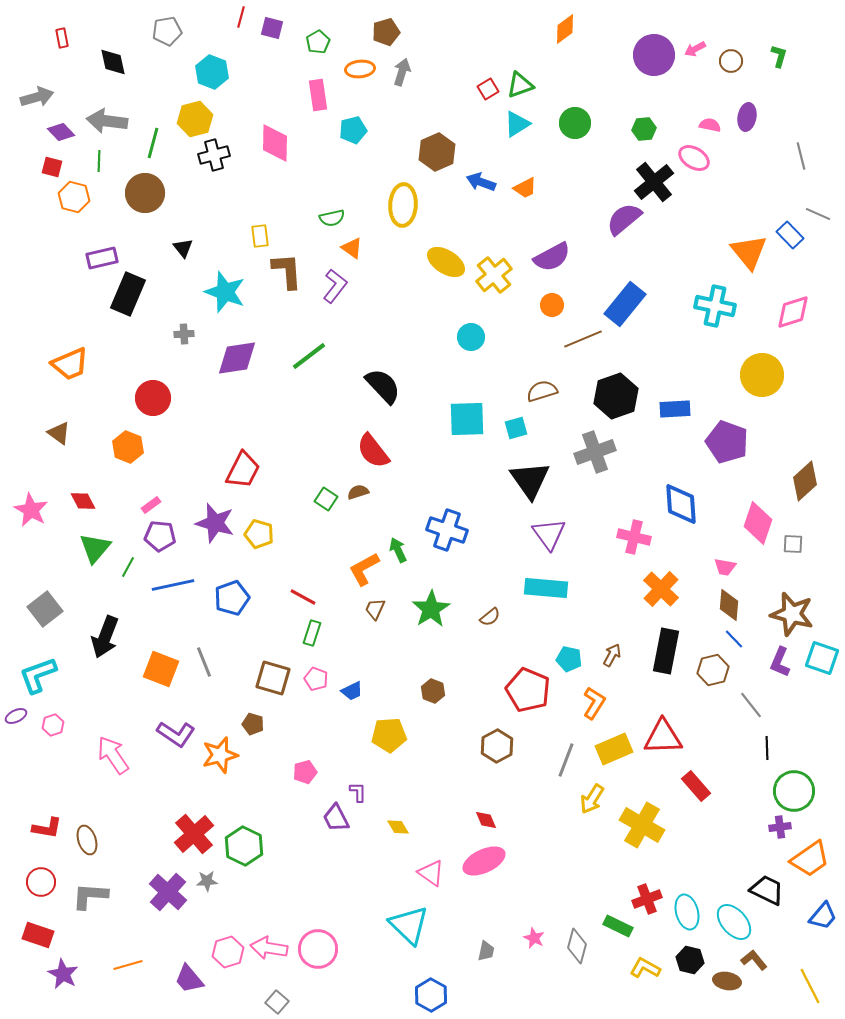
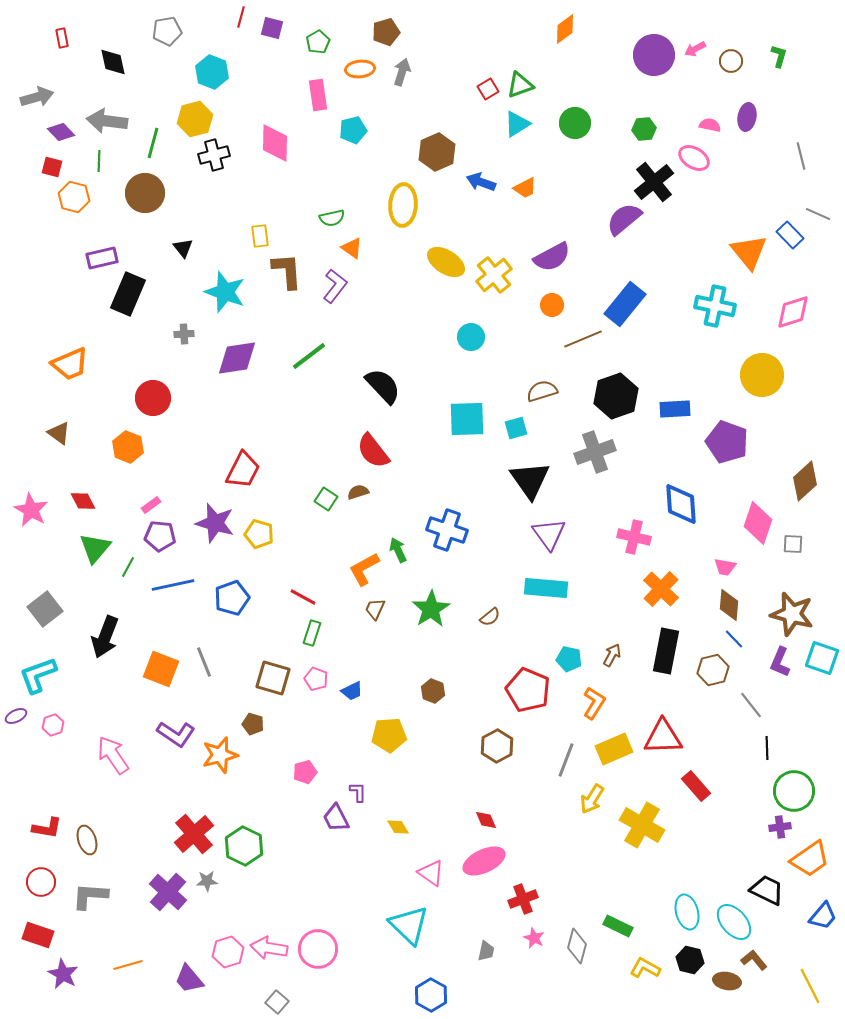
red cross at (647, 899): moved 124 px left
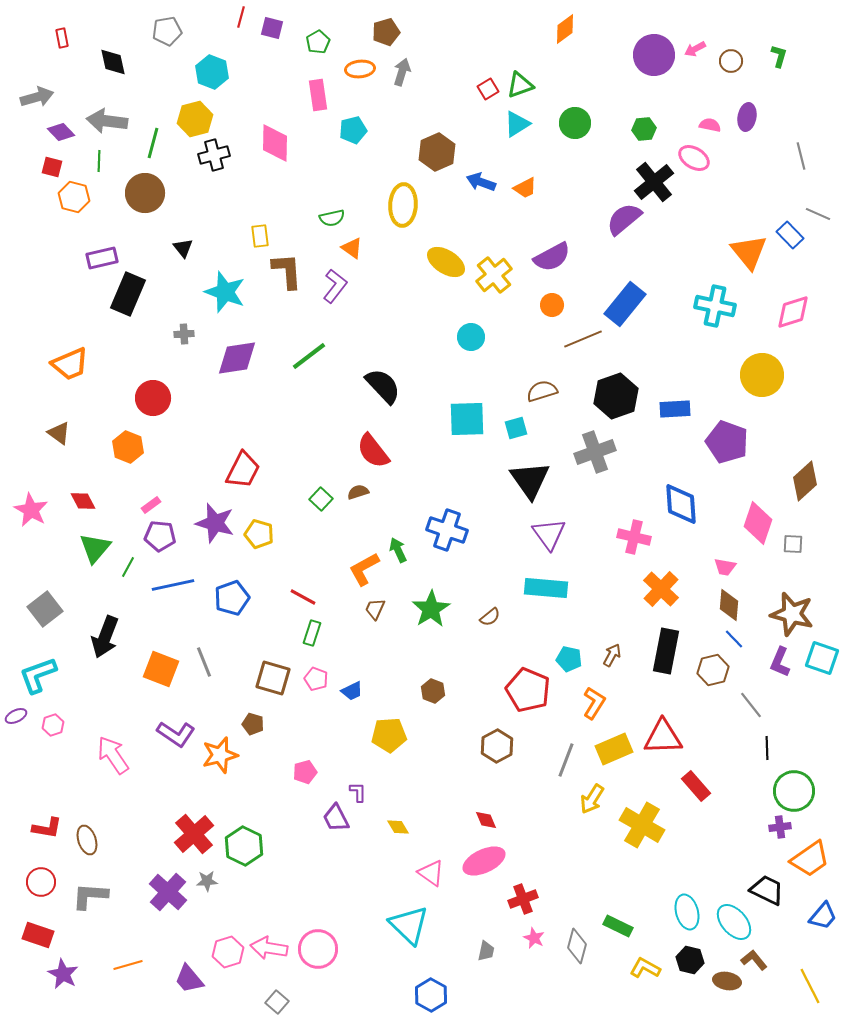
green square at (326, 499): moved 5 px left; rotated 10 degrees clockwise
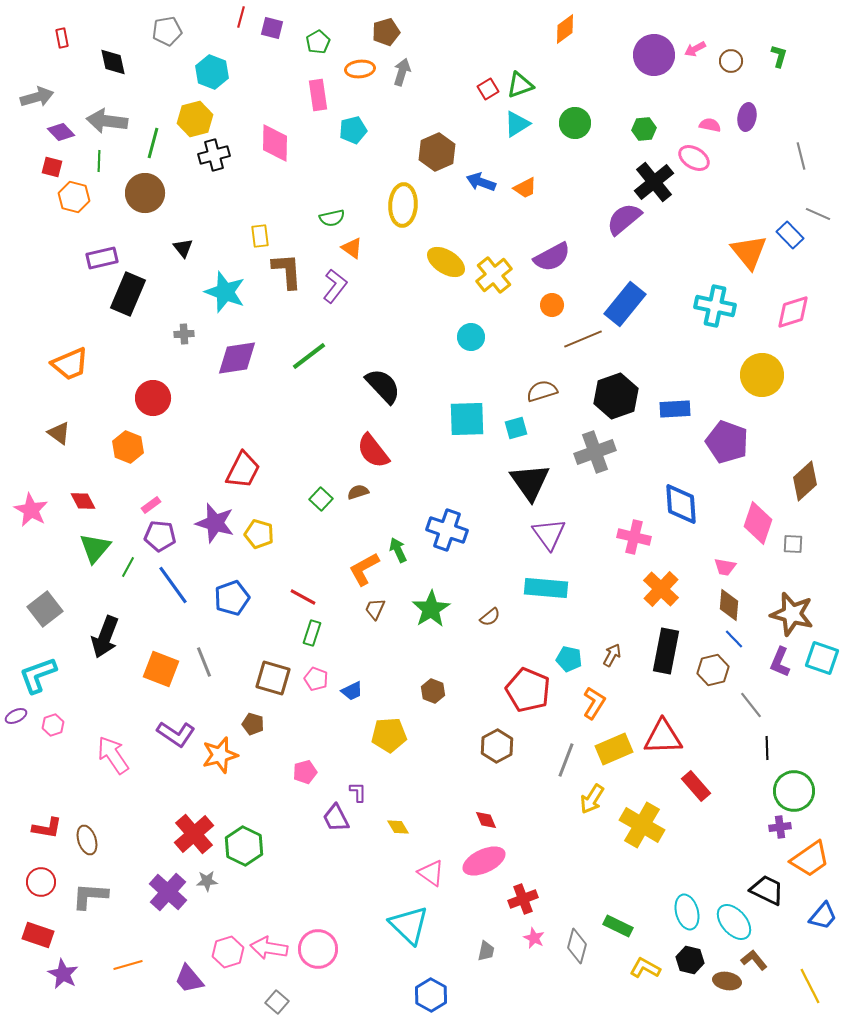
black triangle at (530, 480): moved 2 px down
blue line at (173, 585): rotated 66 degrees clockwise
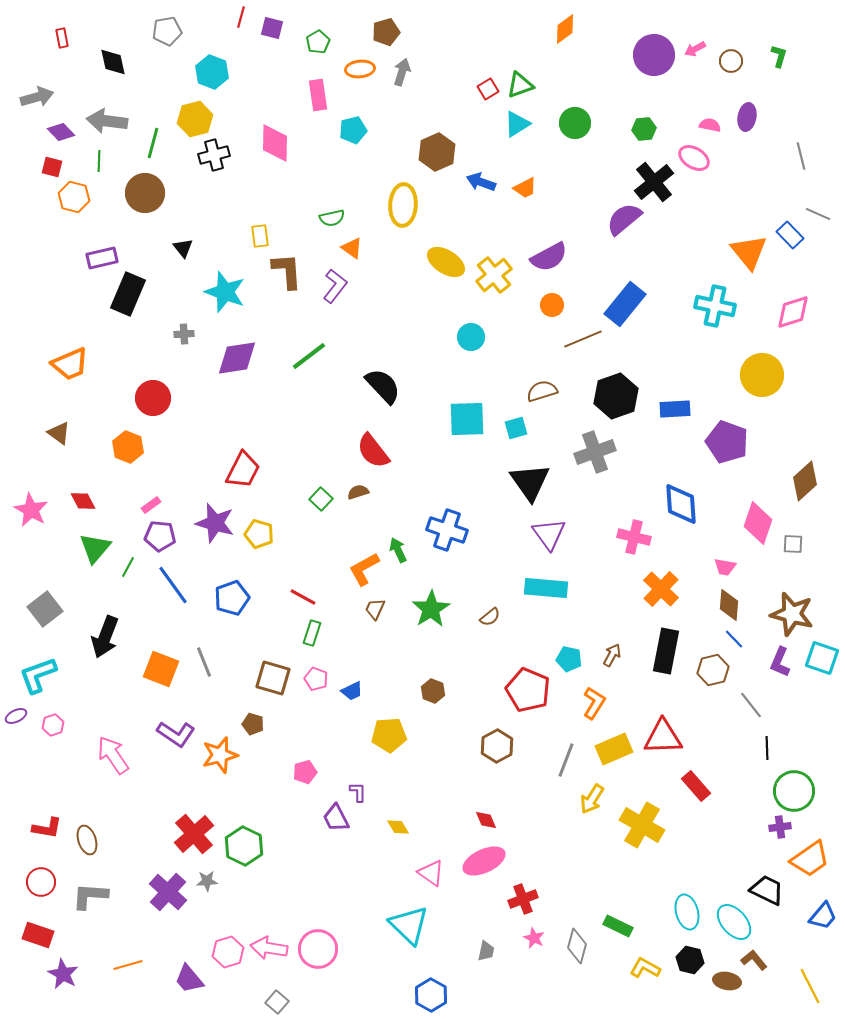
purple semicircle at (552, 257): moved 3 px left
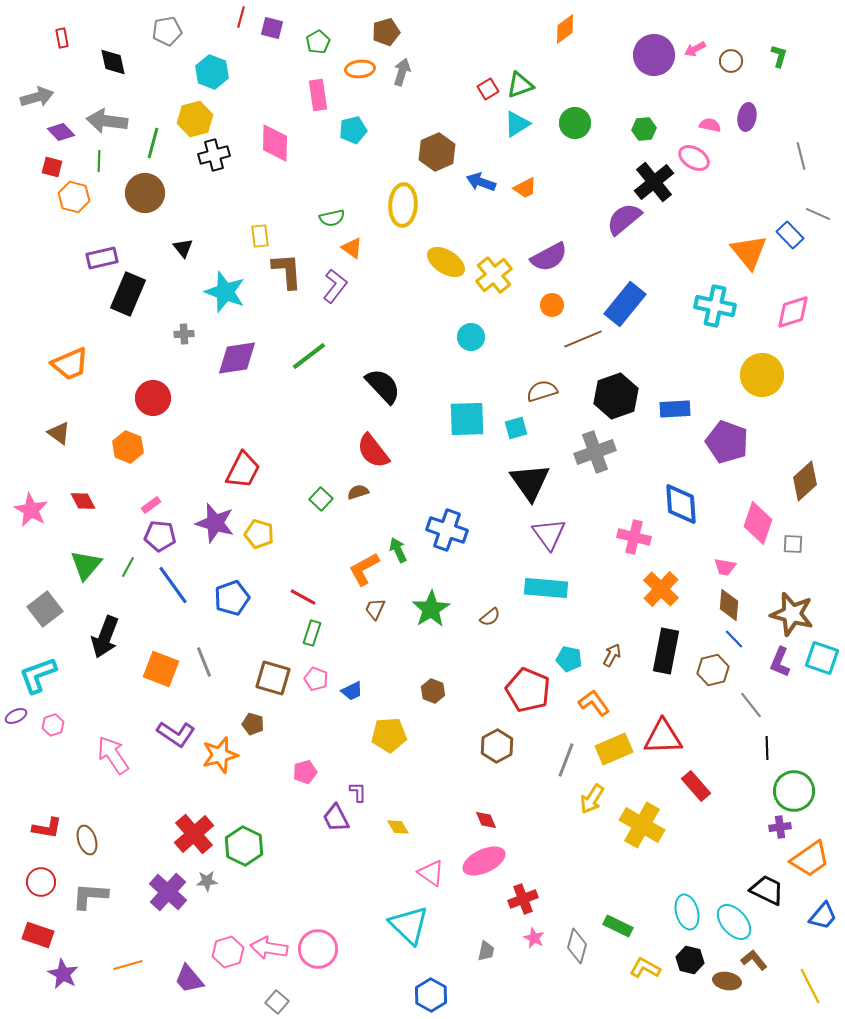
green triangle at (95, 548): moved 9 px left, 17 px down
orange L-shape at (594, 703): rotated 68 degrees counterclockwise
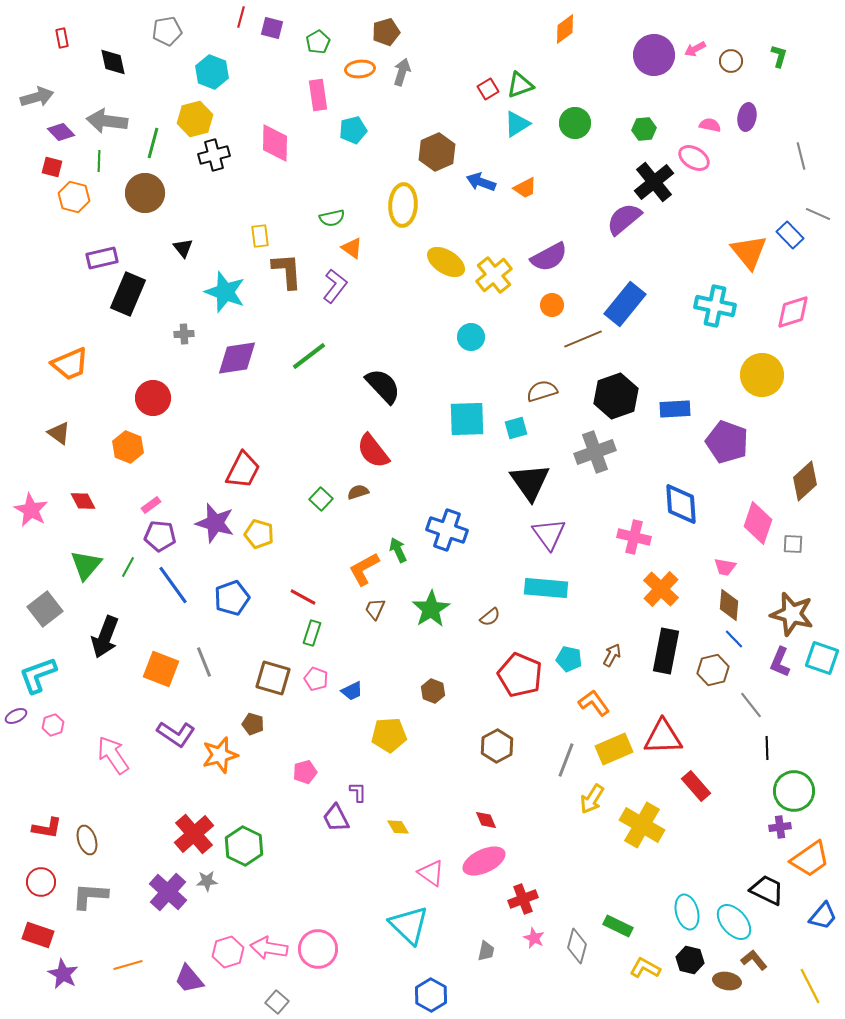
red pentagon at (528, 690): moved 8 px left, 15 px up
